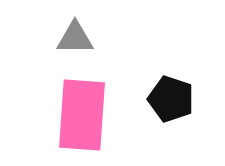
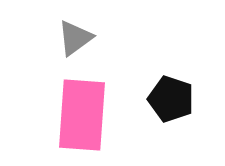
gray triangle: rotated 36 degrees counterclockwise
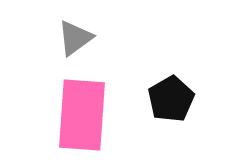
black pentagon: rotated 24 degrees clockwise
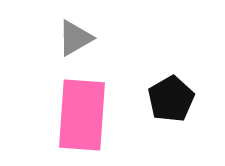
gray triangle: rotated 6 degrees clockwise
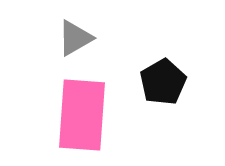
black pentagon: moved 8 px left, 17 px up
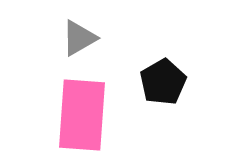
gray triangle: moved 4 px right
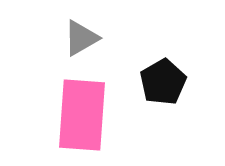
gray triangle: moved 2 px right
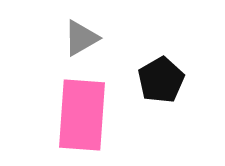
black pentagon: moved 2 px left, 2 px up
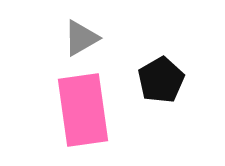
pink rectangle: moved 1 px right, 5 px up; rotated 12 degrees counterclockwise
